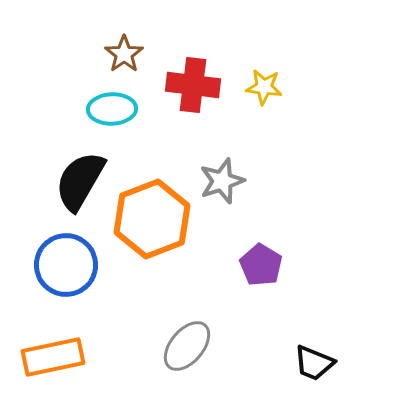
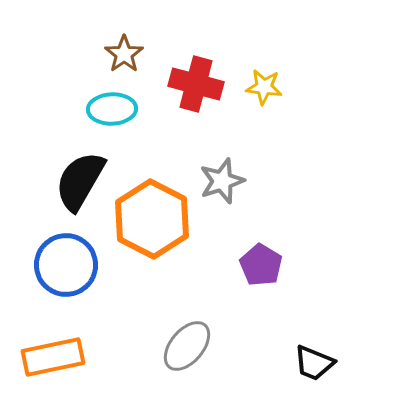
red cross: moved 3 px right, 1 px up; rotated 8 degrees clockwise
orange hexagon: rotated 12 degrees counterclockwise
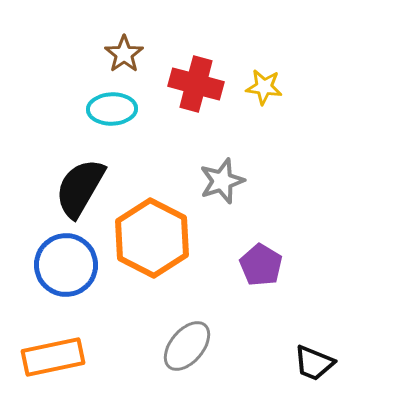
black semicircle: moved 7 px down
orange hexagon: moved 19 px down
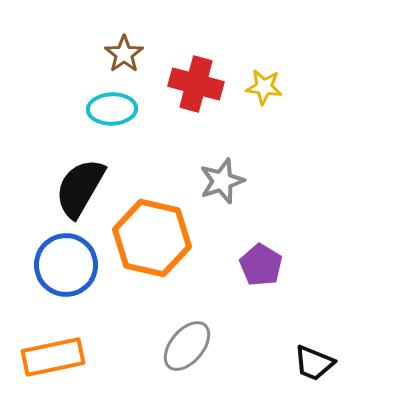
orange hexagon: rotated 14 degrees counterclockwise
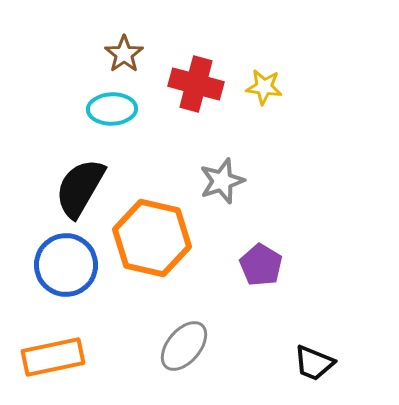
gray ellipse: moved 3 px left
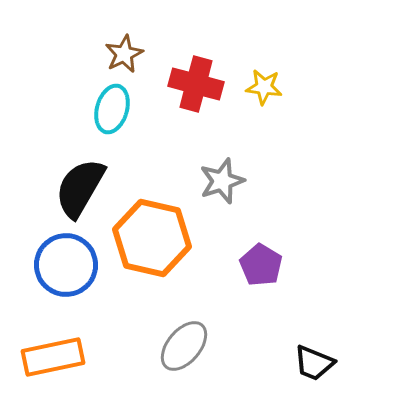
brown star: rotated 9 degrees clockwise
cyan ellipse: rotated 72 degrees counterclockwise
